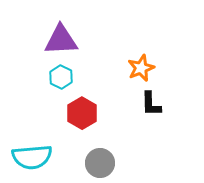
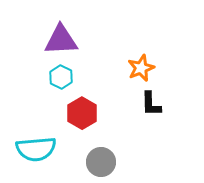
cyan semicircle: moved 4 px right, 8 px up
gray circle: moved 1 px right, 1 px up
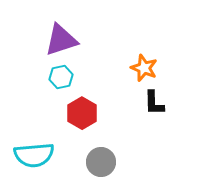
purple triangle: rotated 15 degrees counterclockwise
orange star: moved 3 px right; rotated 28 degrees counterclockwise
cyan hexagon: rotated 20 degrees clockwise
black L-shape: moved 3 px right, 1 px up
cyan semicircle: moved 2 px left, 6 px down
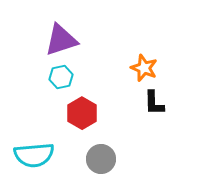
gray circle: moved 3 px up
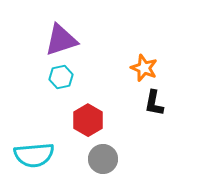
black L-shape: rotated 12 degrees clockwise
red hexagon: moved 6 px right, 7 px down
gray circle: moved 2 px right
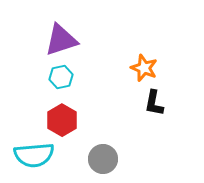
red hexagon: moved 26 px left
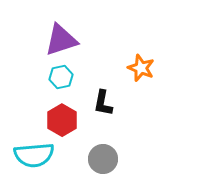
orange star: moved 3 px left
black L-shape: moved 51 px left
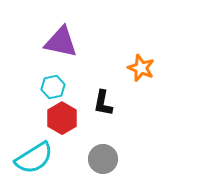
purple triangle: moved 2 px down; rotated 30 degrees clockwise
cyan hexagon: moved 8 px left, 10 px down
red hexagon: moved 2 px up
cyan semicircle: moved 3 px down; rotated 27 degrees counterclockwise
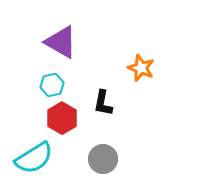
purple triangle: rotated 18 degrees clockwise
cyan hexagon: moved 1 px left, 2 px up
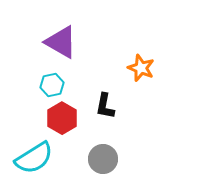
black L-shape: moved 2 px right, 3 px down
